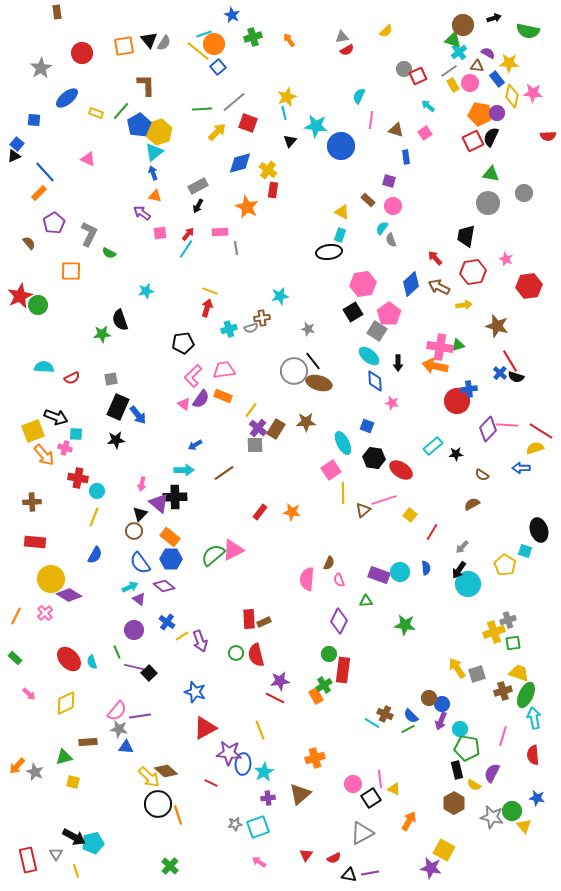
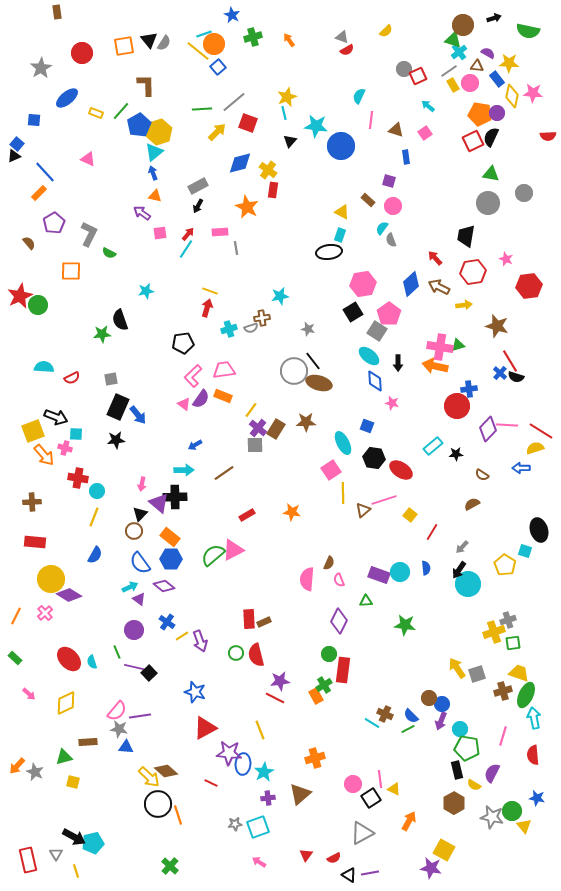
gray triangle at (342, 37): rotated 32 degrees clockwise
red circle at (457, 401): moved 5 px down
red rectangle at (260, 512): moved 13 px left, 3 px down; rotated 21 degrees clockwise
black triangle at (349, 875): rotated 21 degrees clockwise
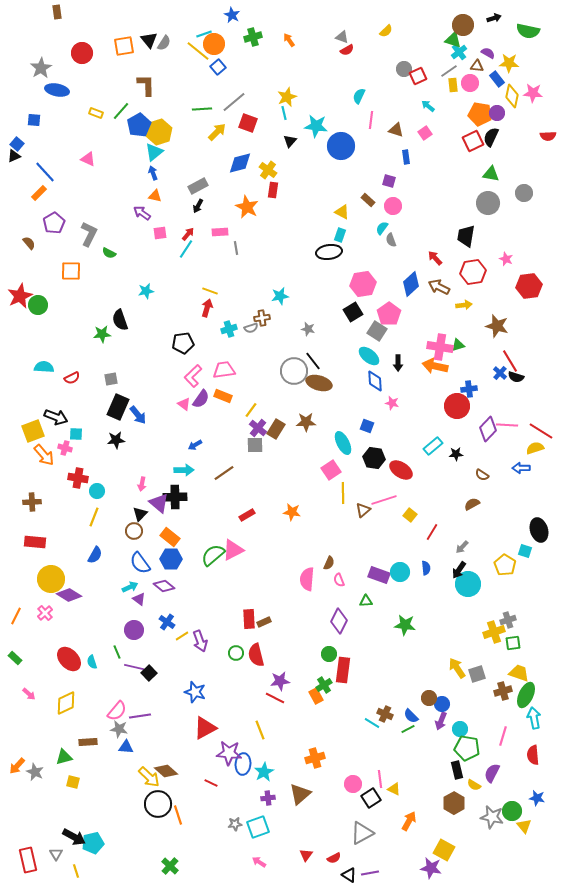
yellow rectangle at (453, 85): rotated 24 degrees clockwise
blue ellipse at (67, 98): moved 10 px left, 8 px up; rotated 50 degrees clockwise
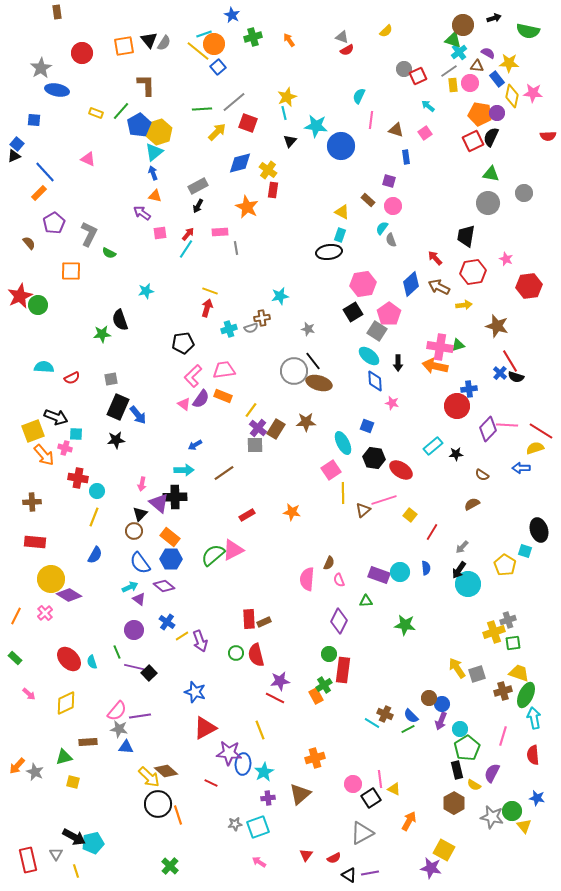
green pentagon at (467, 748): rotated 30 degrees clockwise
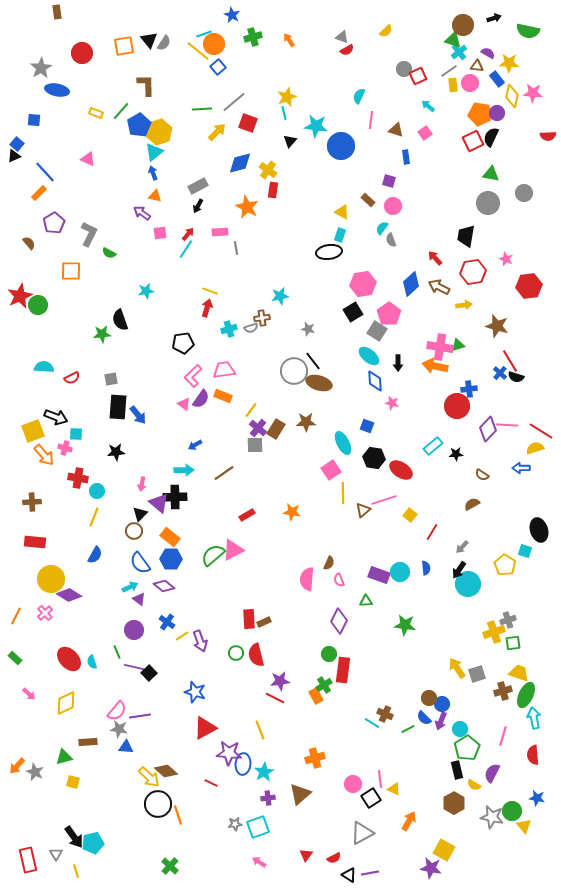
black rectangle at (118, 407): rotated 20 degrees counterclockwise
black star at (116, 440): moved 12 px down
blue semicircle at (411, 716): moved 13 px right, 2 px down
black arrow at (74, 837): rotated 25 degrees clockwise
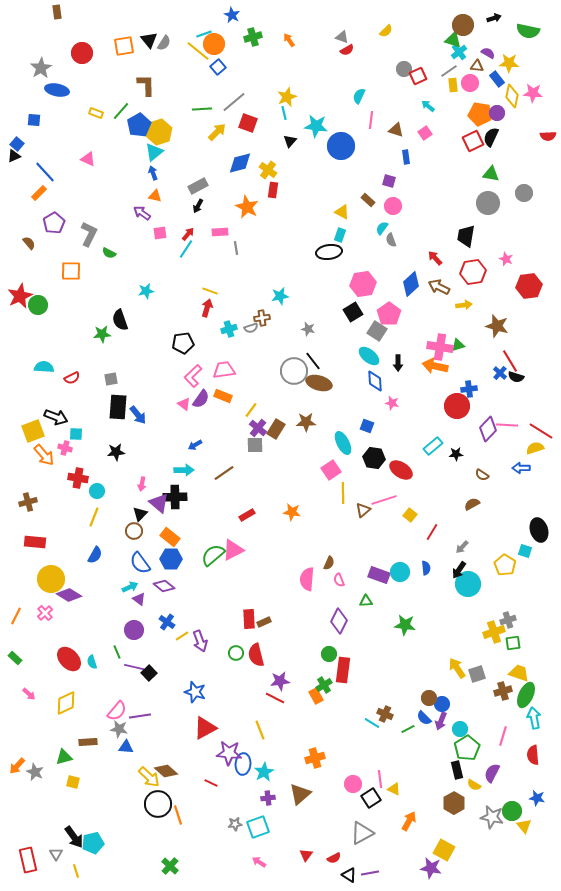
brown cross at (32, 502): moved 4 px left; rotated 12 degrees counterclockwise
